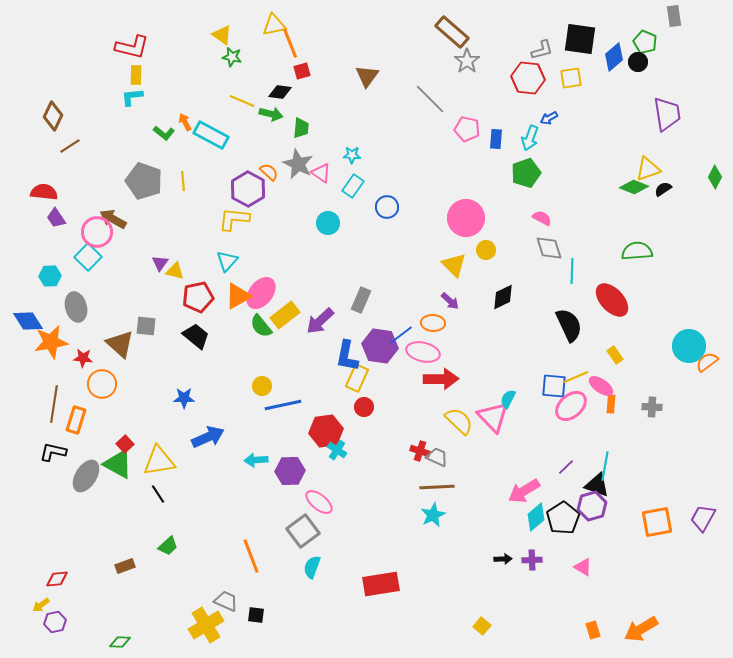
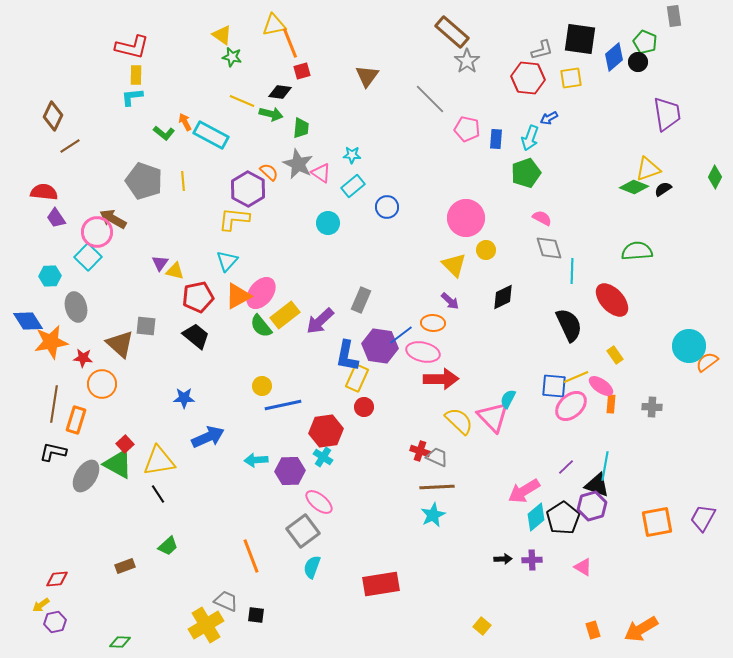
cyan rectangle at (353, 186): rotated 15 degrees clockwise
cyan cross at (337, 450): moved 14 px left, 7 px down
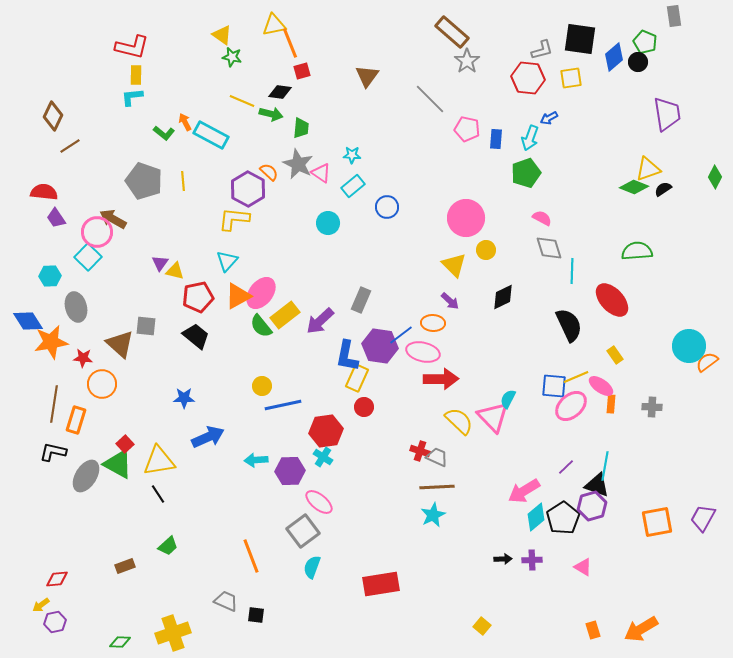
yellow cross at (206, 625): moved 33 px left, 8 px down; rotated 12 degrees clockwise
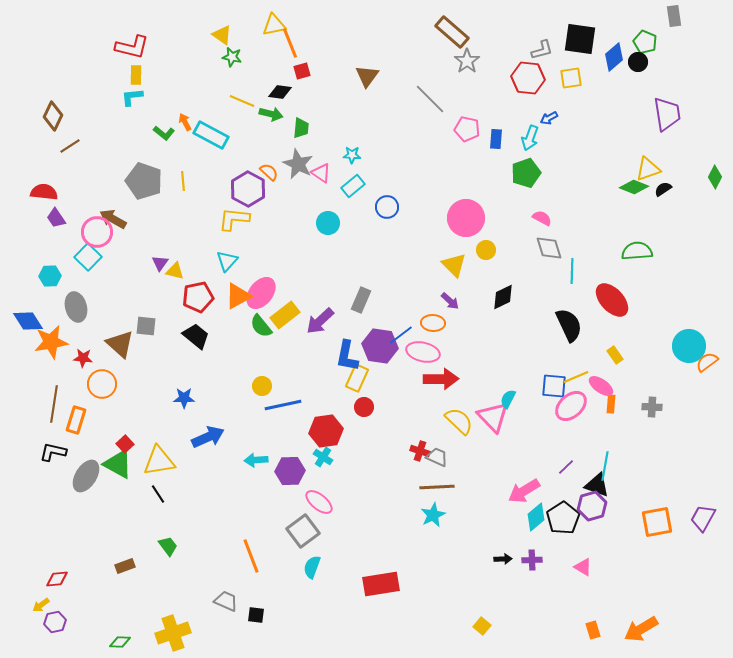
green trapezoid at (168, 546): rotated 85 degrees counterclockwise
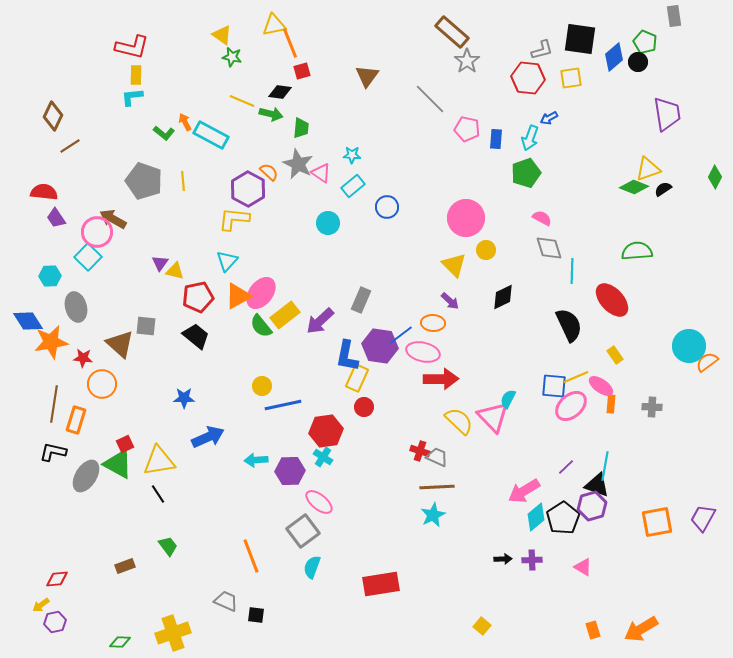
red square at (125, 444): rotated 18 degrees clockwise
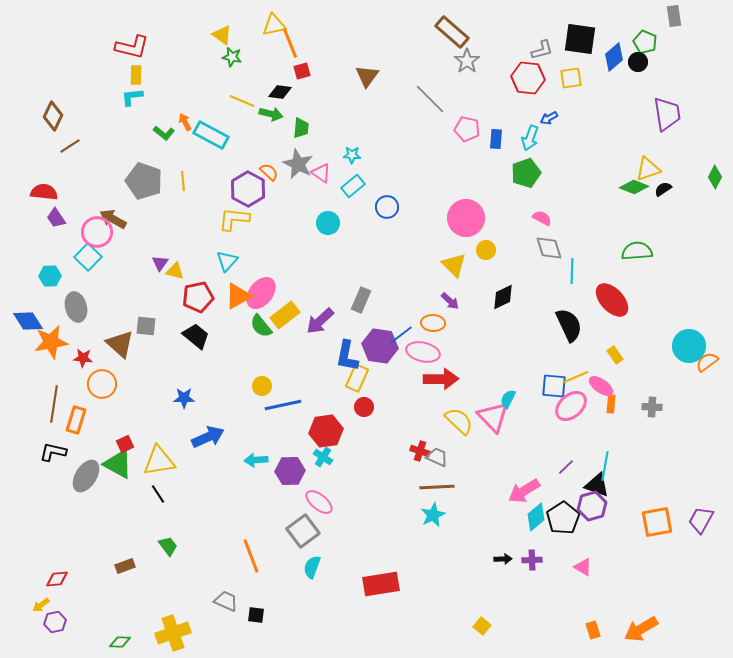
purple trapezoid at (703, 518): moved 2 px left, 2 px down
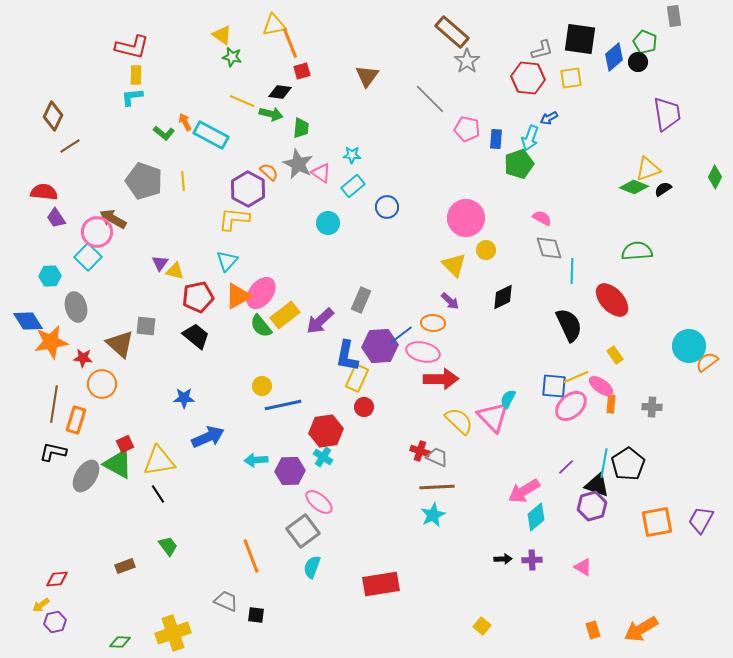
green pentagon at (526, 173): moved 7 px left, 9 px up
purple hexagon at (380, 346): rotated 12 degrees counterclockwise
cyan line at (605, 466): moved 1 px left, 3 px up
black pentagon at (563, 518): moved 65 px right, 54 px up
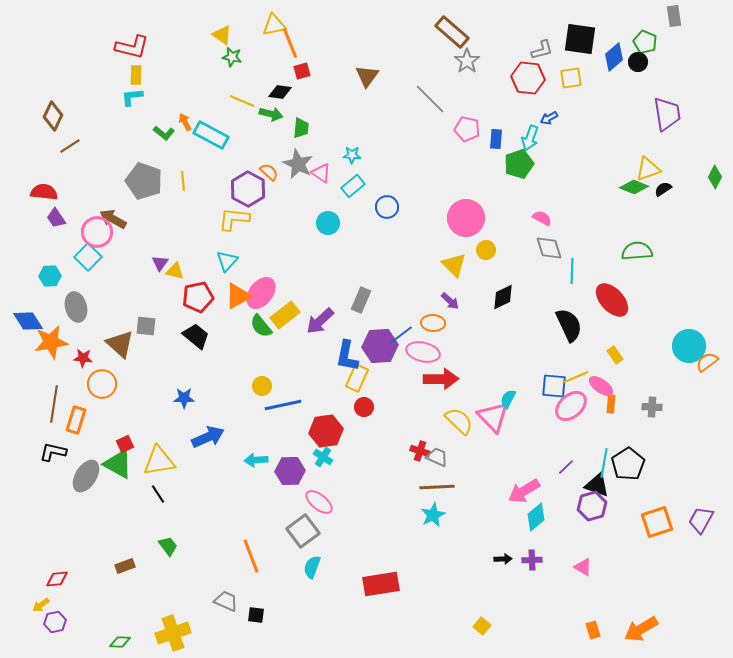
orange square at (657, 522): rotated 8 degrees counterclockwise
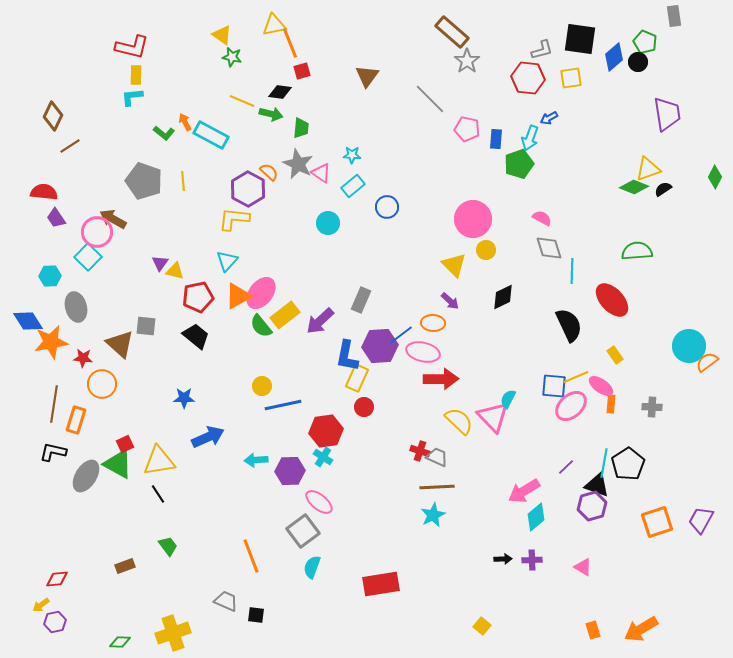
pink circle at (466, 218): moved 7 px right, 1 px down
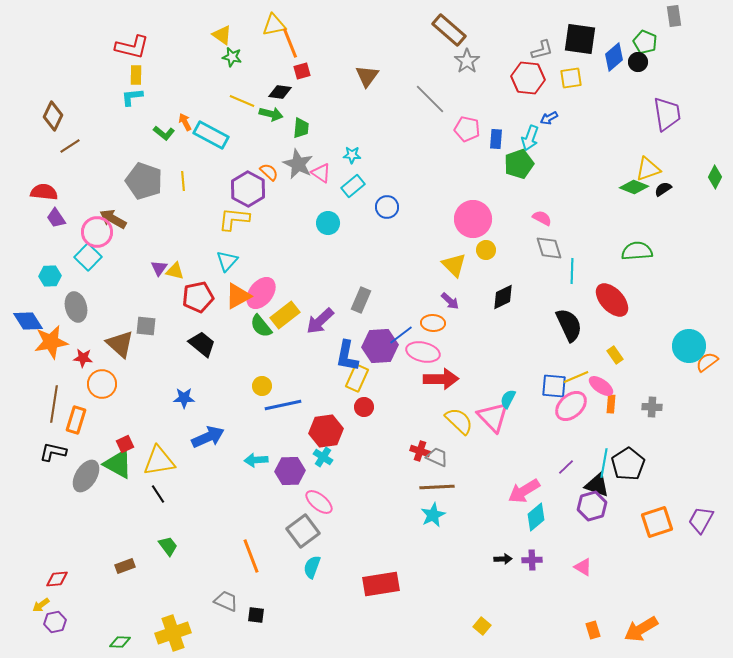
brown rectangle at (452, 32): moved 3 px left, 2 px up
purple triangle at (160, 263): moved 1 px left, 5 px down
black trapezoid at (196, 336): moved 6 px right, 8 px down
